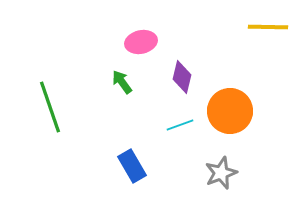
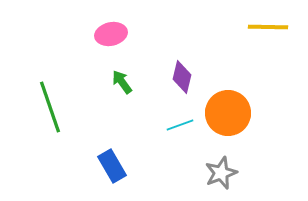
pink ellipse: moved 30 px left, 8 px up
orange circle: moved 2 px left, 2 px down
blue rectangle: moved 20 px left
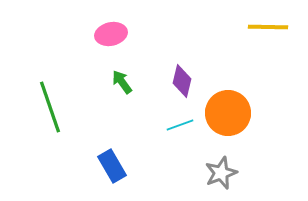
purple diamond: moved 4 px down
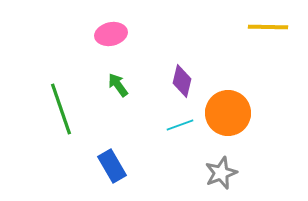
green arrow: moved 4 px left, 3 px down
green line: moved 11 px right, 2 px down
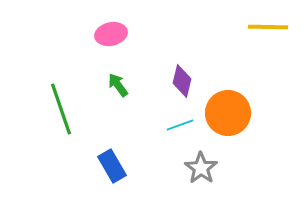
gray star: moved 20 px left, 5 px up; rotated 16 degrees counterclockwise
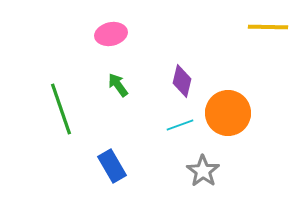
gray star: moved 2 px right, 3 px down
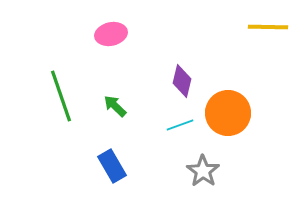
green arrow: moved 3 px left, 21 px down; rotated 10 degrees counterclockwise
green line: moved 13 px up
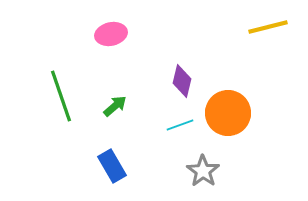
yellow line: rotated 15 degrees counterclockwise
green arrow: rotated 95 degrees clockwise
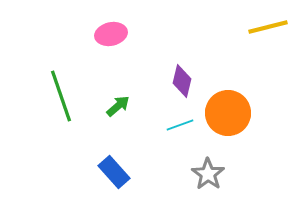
green arrow: moved 3 px right
blue rectangle: moved 2 px right, 6 px down; rotated 12 degrees counterclockwise
gray star: moved 5 px right, 3 px down
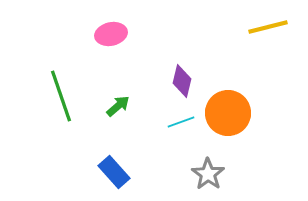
cyan line: moved 1 px right, 3 px up
